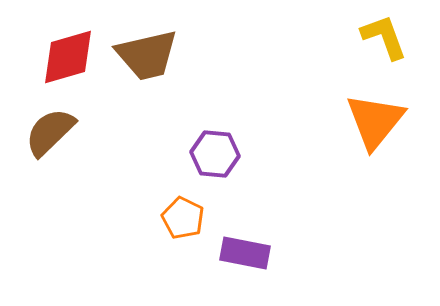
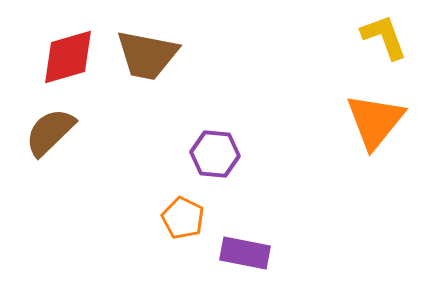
brown trapezoid: rotated 24 degrees clockwise
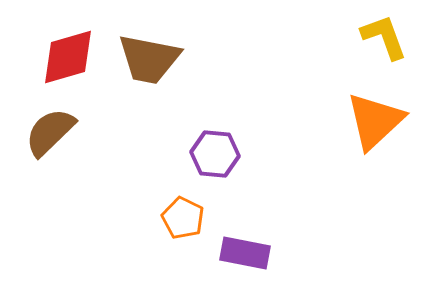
brown trapezoid: moved 2 px right, 4 px down
orange triangle: rotated 8 degrees clockwise
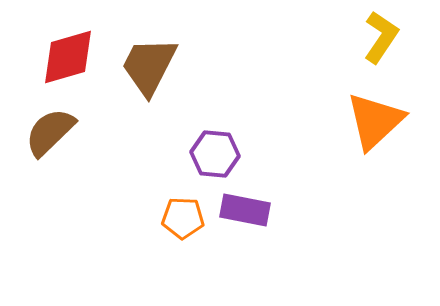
yellow L-shape: moved 3 px left; rotated 54 degrees clockwise
brown trapezoid: moved 7 px down; rotated 106 degrees clockwise
orange pentagon: rotated 24 degrees counterclockwise
purple rectangle: moved 43 px up
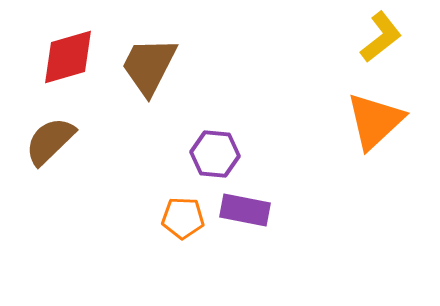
yellow L-shape: rotated 18 degrees clockwise
brown semicircle: moved 9 px down
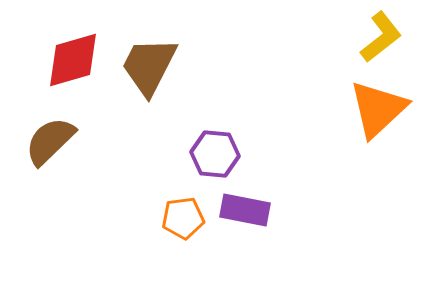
red diamond: moved 5 px right, 3 px down
orange triangle: moved 3 px right, 12 px up
orange pentagon: rotated 9 degrees counterclockwise
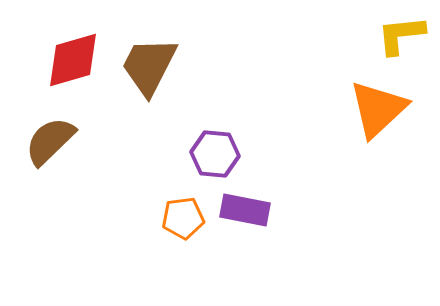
yellow L-shape: moved 20 px right, 2 px up; rotated 148 degrees counterclockwise
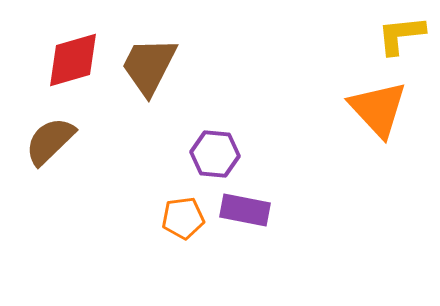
orange triangle: rotated 30 degrees counterclockwise
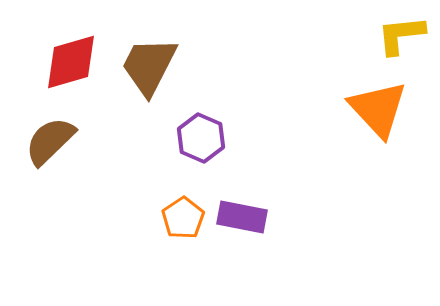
red diamond: moved 2 px left, 2 px down
purple hexagon: moved 14 px left, 16 px up; rotated 18 degrees clockwise
purple rectangle: moved 3 px left, 7 px down
orange pentagon: rotated 27 degrees counterclockwise
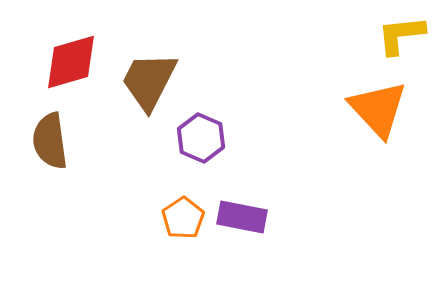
brown trapezoid: moved 15 px down
brown semicircle: rotated 54 degrees counterclockwise
